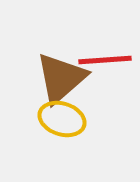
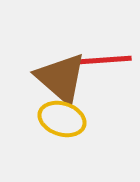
brown triangle: rotated 38 degrees counterclockwise
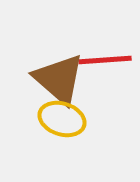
brown triangle: moved 2 px left, 1 px down
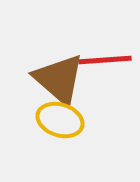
yellow ellipse: moved 2 px left, 1 px down
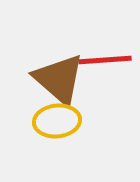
yellow ellipse: moved 3 px left, 1 px down; rotated 24 degrees counterclockwise
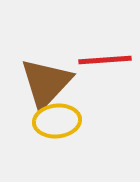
brown triangle: moved 13 px left, 4 px down; rotated 32 degrees clockwise
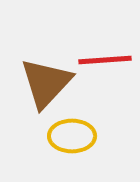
yellow ellipse: moved 15 px right, 15 px down; rotated 6 degrees clockwise
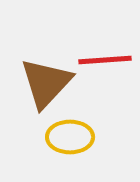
yellow ellipse: moved 2 px left, 1 px down
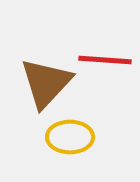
red line: rotated 8 degrees clockwise
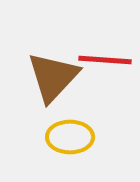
brown triangle: moved 7 px right, 6 px up
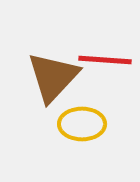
yellow ellipse: moved 12 px right, 13 px up
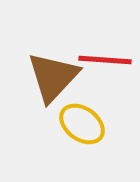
yellow ellipse: rotated 36 degrees clockwise
